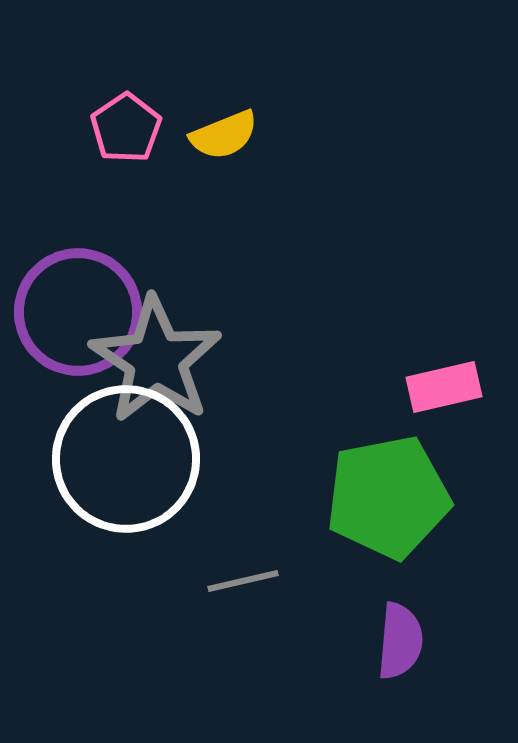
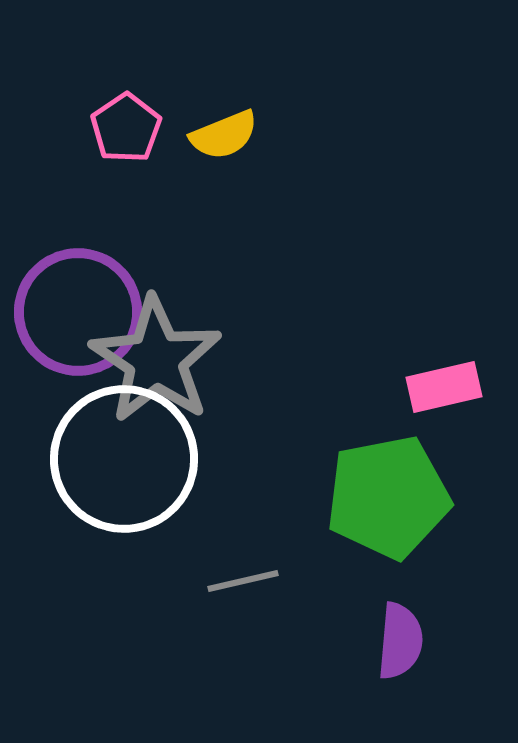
white circle: moved 2 px left
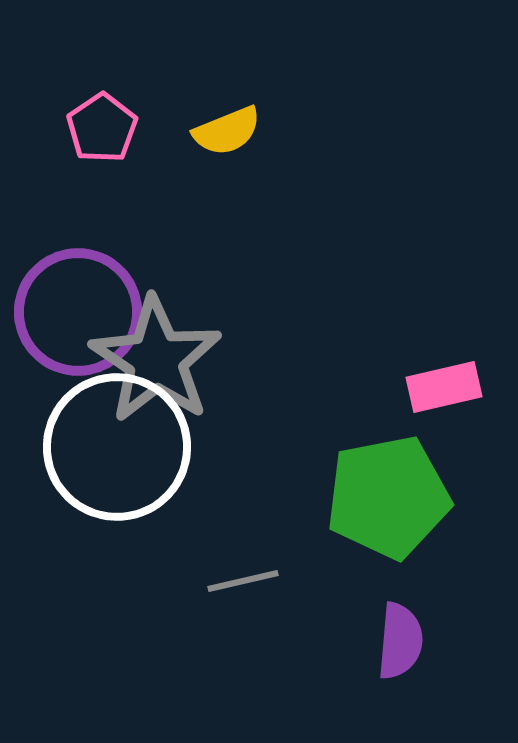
pink pentagon: moved 24 px left
yellow semicircle: moved 3 px right, 4 px up
white circle: moved 7 px left, 12 px up
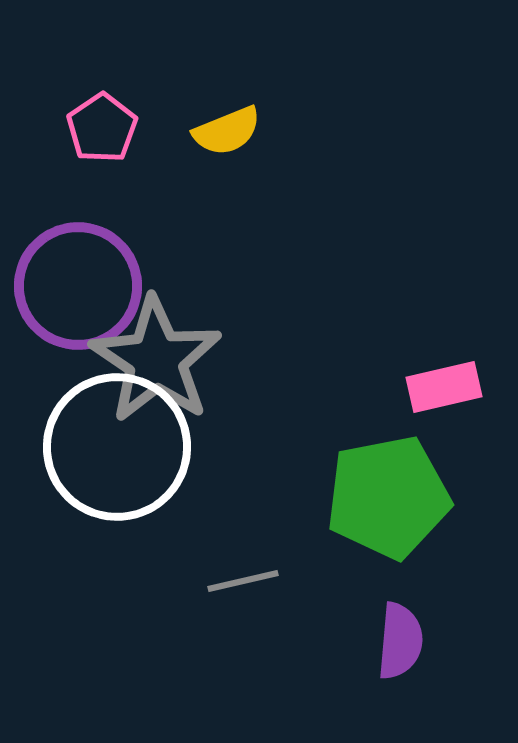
purple circle: moved 26 px up
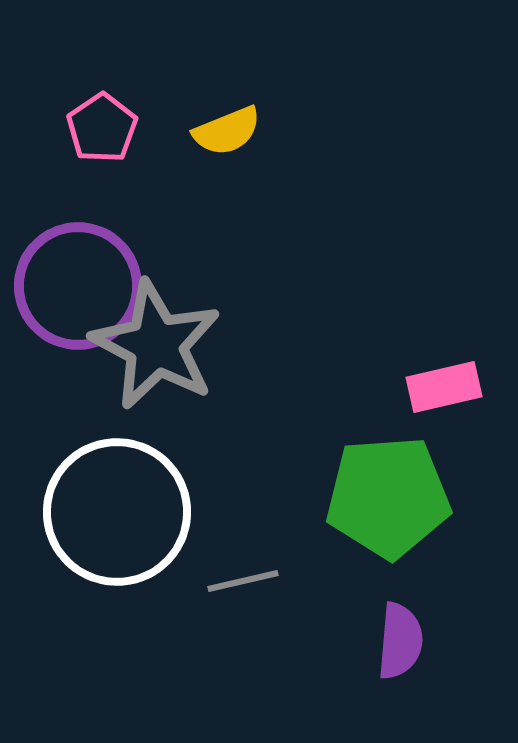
gray star: moved 15 px up; rotated 6 degrees counterclockwise
white circle: moved 65 px down
green pentagon: rotated 7 degrees clockwise
